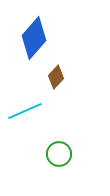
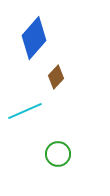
green circle: moved 1 px left
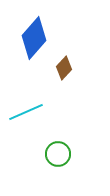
brown diamond: moved 8 px right, 9 px up
cyan line: moved 1 px right, 1 px down
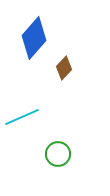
cyan line: moved 4 px left, 5 px down
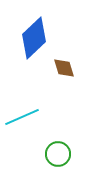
blue diamond: rotated 6 degrees clockwise
brown diamond: rotated 60 degrees counterclockwise
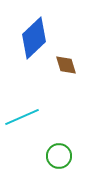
brown diamond: moved 2 px right, 3 px up
green circle: moved 1 px right, 2 px down
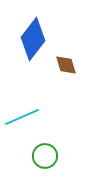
blue diamond: moved 1 px left, 1 px down; rotated 9 degrees counterclockwise
green circle: moved 14 px left
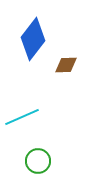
brown diamond: rotated 75 degrees counterclockwise
green circle: moved 7 px left, 5 px down
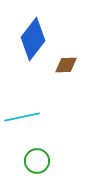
cyan line: rotated 12 degrees clockwise
green circle: moved 1 px left
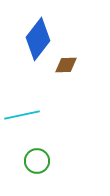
blue diamond: moved 5 px right
cyan line: moved 2 px up
